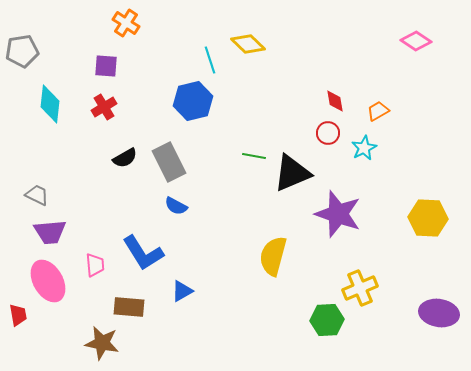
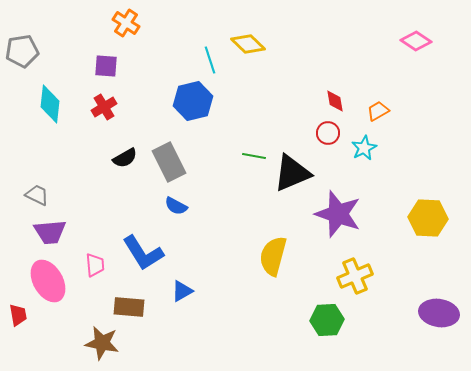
yellow cross: moved 5 px left, 12 px up
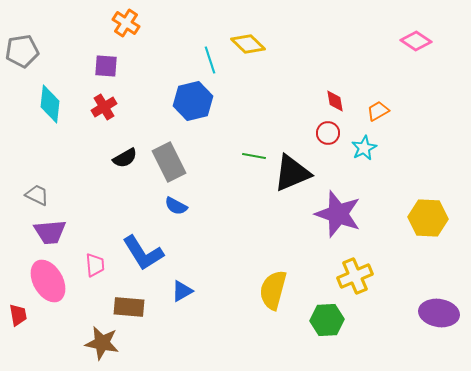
yellow semicircle: moved 34 px down
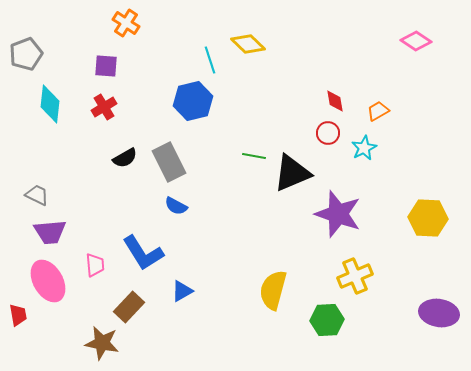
gray pentagon: moved 4 px right, 3 px down; rotated 12 degrees counterclockwise
brown rectangle: rotated 52 degrees counterclockwise
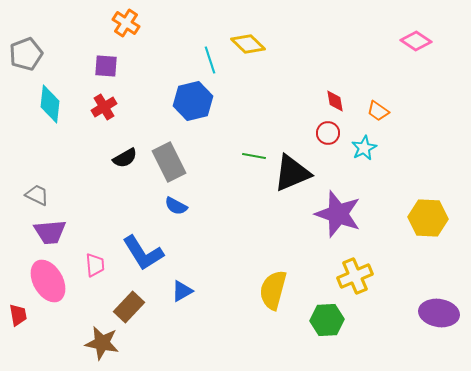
orange trapezoid: rotated 115 degrees counterclockwise
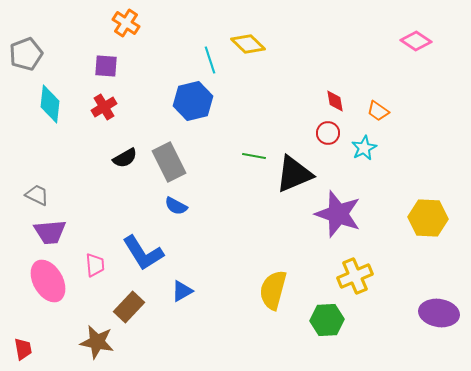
black triangle: moved 2 px right, 1 px down
red trapezoid: moved 5 px right, 34 px down
brown star: moved 5 px left, 1 px up
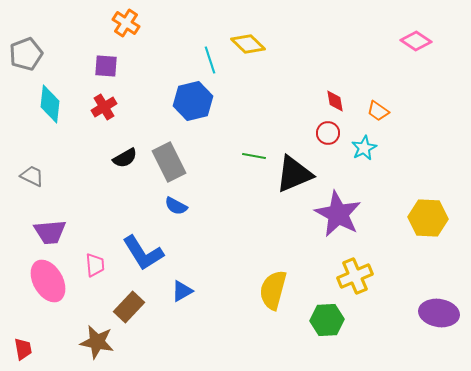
gray trapezoid: moved 5 px left, 19 px up
purple star: rotated 9 degrees clockwise
